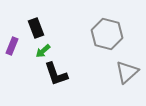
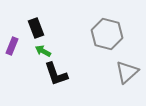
green arrow: rotated 70 degrees clockwise
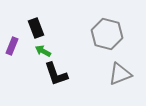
gray triangle: moved 7 px left, 2 px down; rotated 20 degrees clockwise
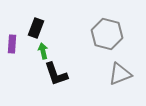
black rectangle: rotated 42 degrees clockwise
purple rectangle: moved 2 px up; rotated 18 degrees counterclockwise
green arrow: rotated 49 degrees clockwise
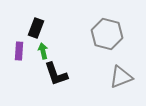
purple rectangle: moved 7 px right, 7 px down
gray triangle: moved 1 px right, 3 px down
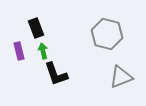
black rectangle: rotated 42 degrees counterclockwise
purple rectangle: rotated 18 degrees counterclockwise
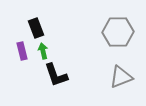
gray hexagon: moved 11 px right, 2 px up; rotated 16 degrees counterclockwise
purple rectangle: moved 3 px right
black L-shape: moved 1 px down
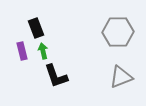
black L-shape: moved 1 px down
